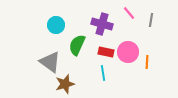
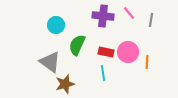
purple cross: moved 1 px right, 8 px up; rotated 10 degrees counterclockwise
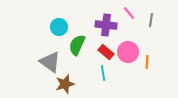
purple cross: moved 3 px right, 9 px down
cyan circle: moved 3 px right, 2 px down
red rectangle: rotated 28 degrees clockwise
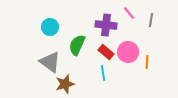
cyan circle: moved 9 px left
